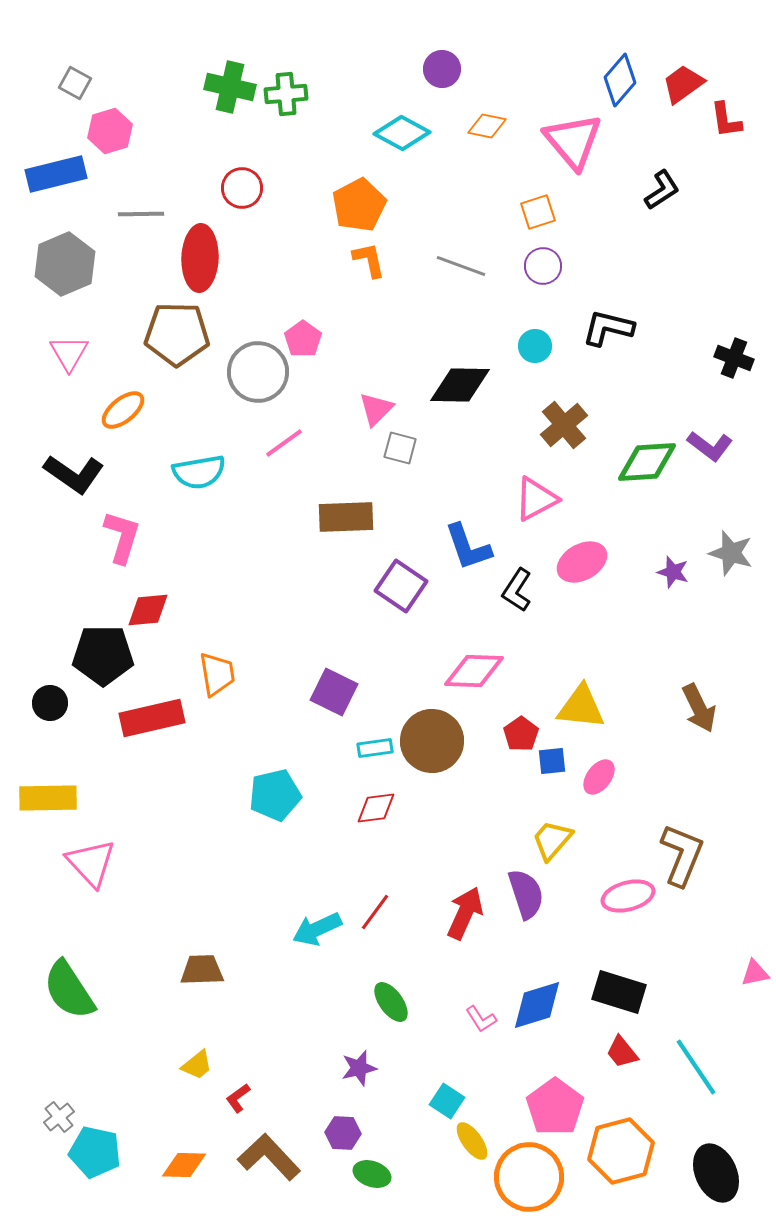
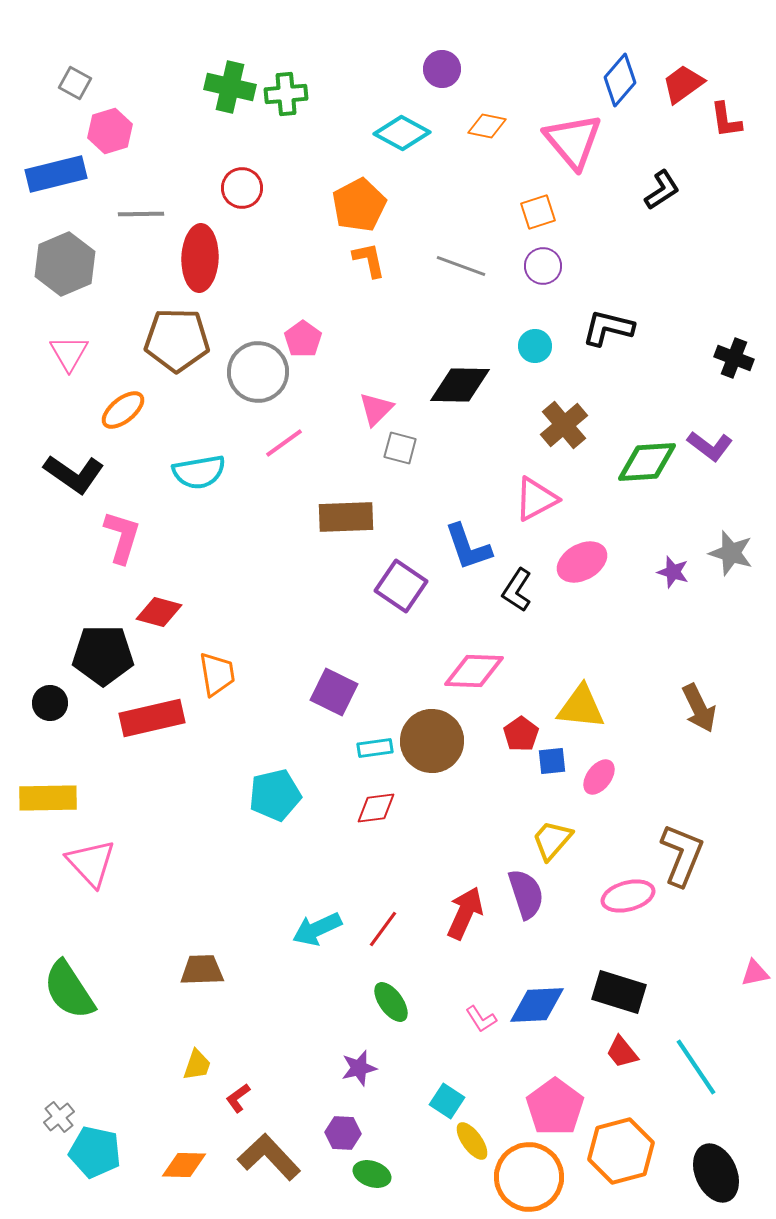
brown pentagon at (177, 334): moved 6 px down
red diamond at (148, 610): moved 11 px right, 2 px down; rotated 21 degrees clockwise
red line at (375, 912): moved 8 px right, 17 px down
blue diamond at (537, 1005): rotated 14 degrees clockwise
yellow trapezoid at (197, 1065): rotated 32 degrees counterclockwise
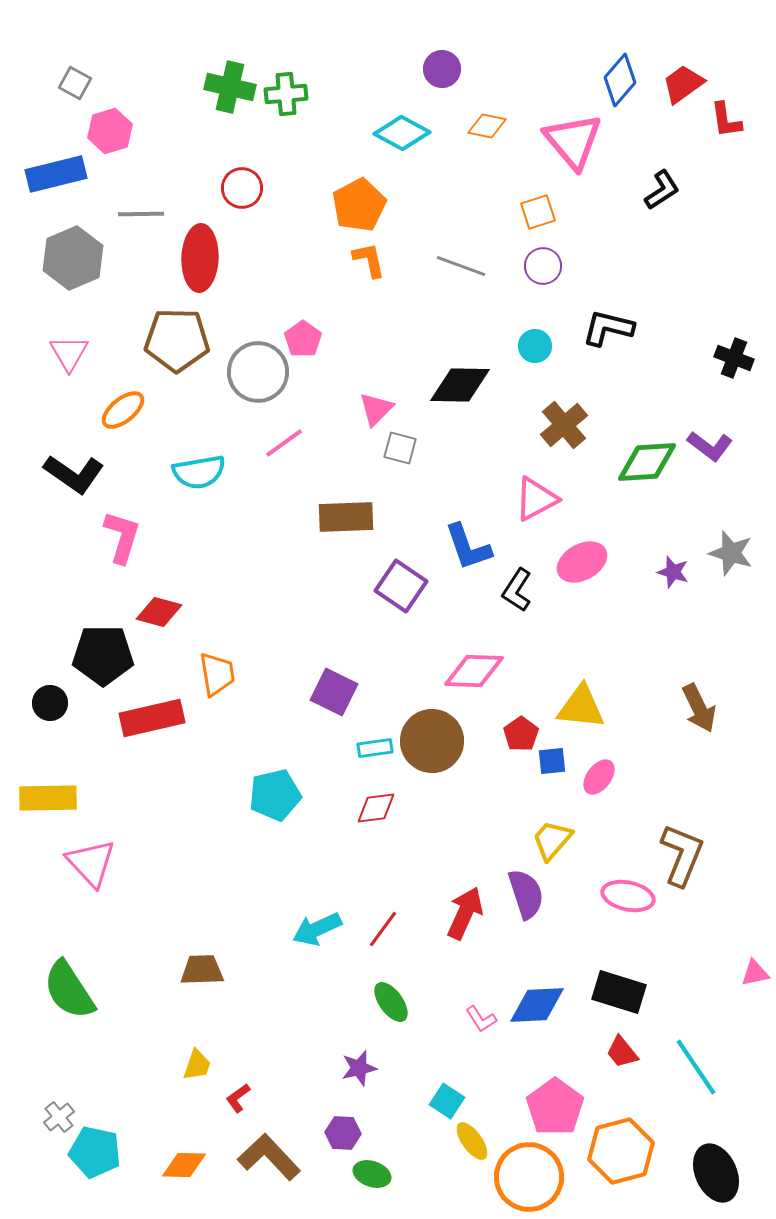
gray hexagon at (65, 264): moved 8 px right, 6 px up
pink ellipse at (628, 896): rotated 27 degrees clockwise
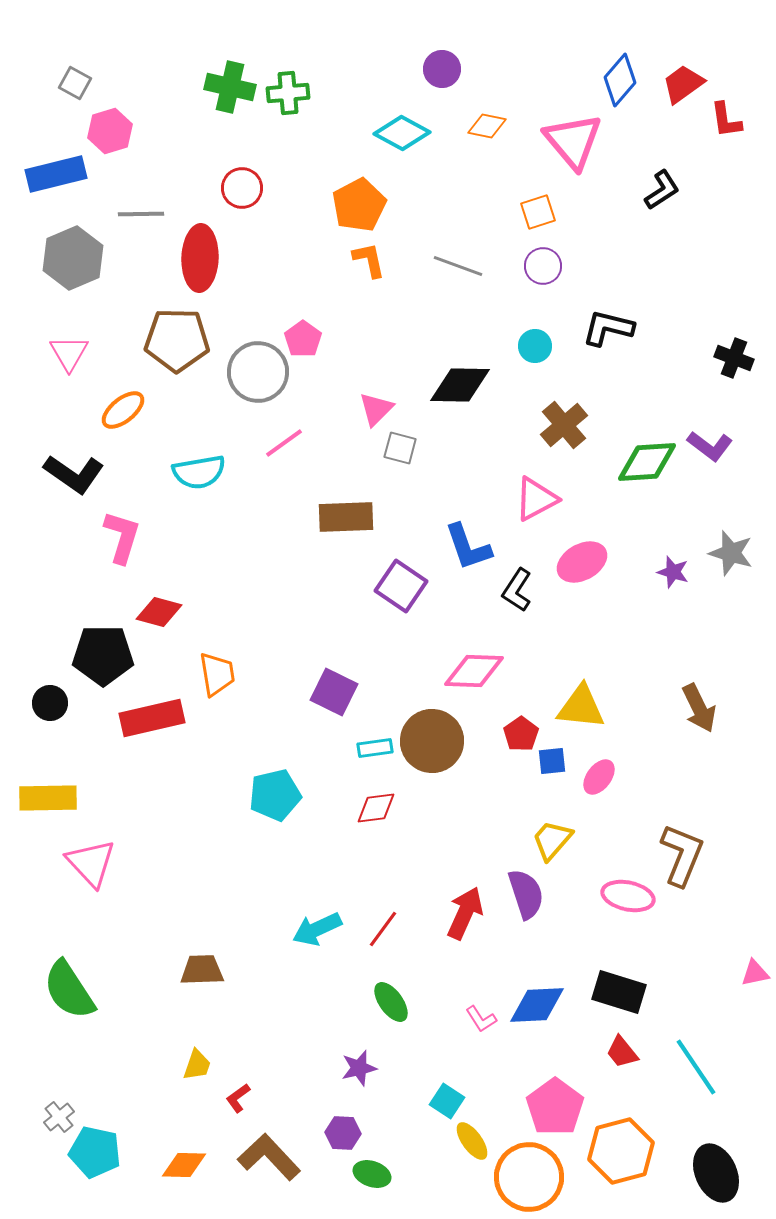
green cross at (286, 94): moved 2 px right, 1 px up
gray line at (461, 266): moved 3 px left
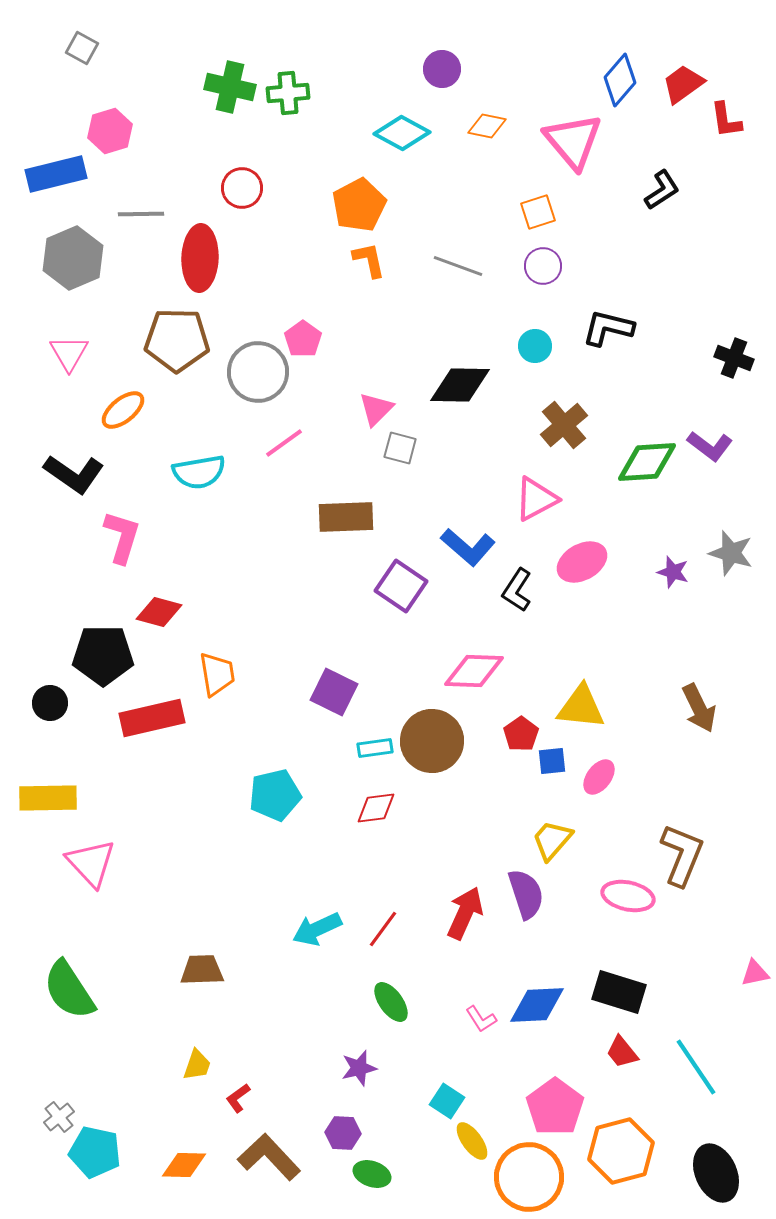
gray square at (75, 83): moved 7 px right, 35 px up
blue L-shape at (468, 547): rotated 30 degrees counterclockwise
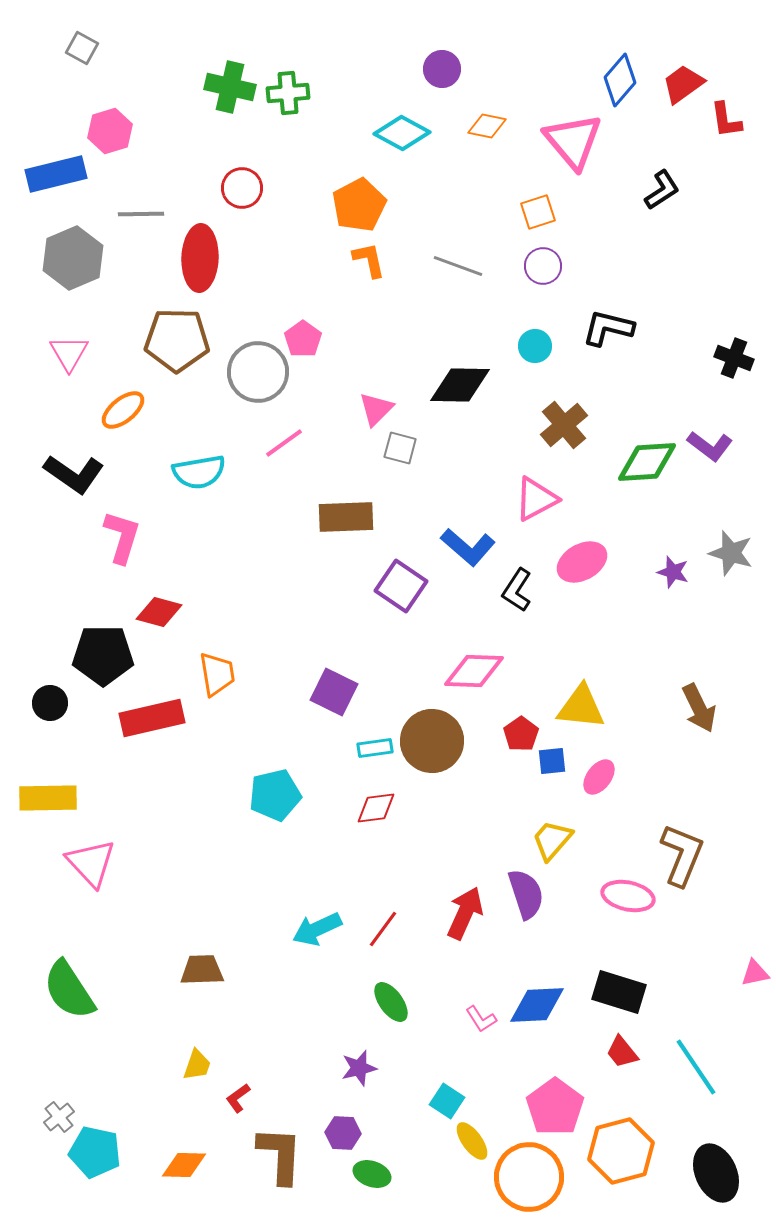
brown L-shape at (269, 1157): moved 11 px right, 2 px up; rotated 46 degrees clockwise
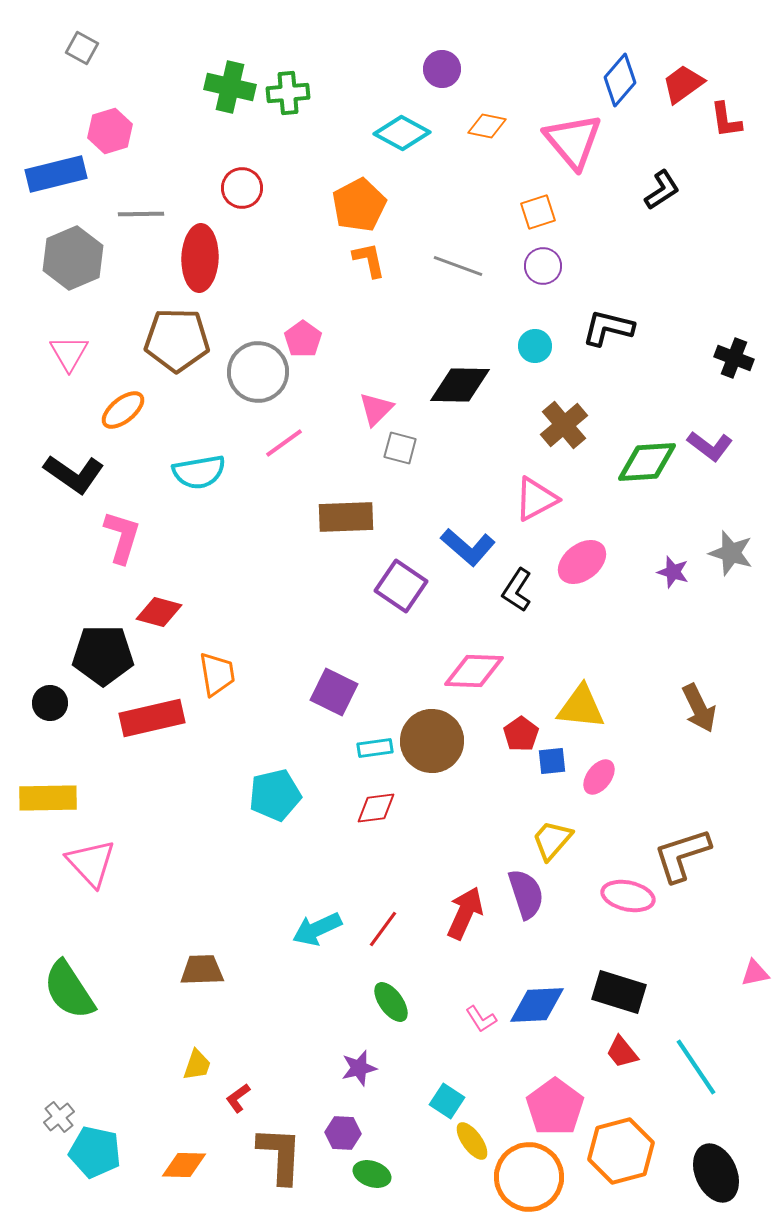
pink ellipse at (582, 562): rotated 9 degrees counterclockwise
brown L-shape at (682, 855): rotated 130 degrees counterclockwise
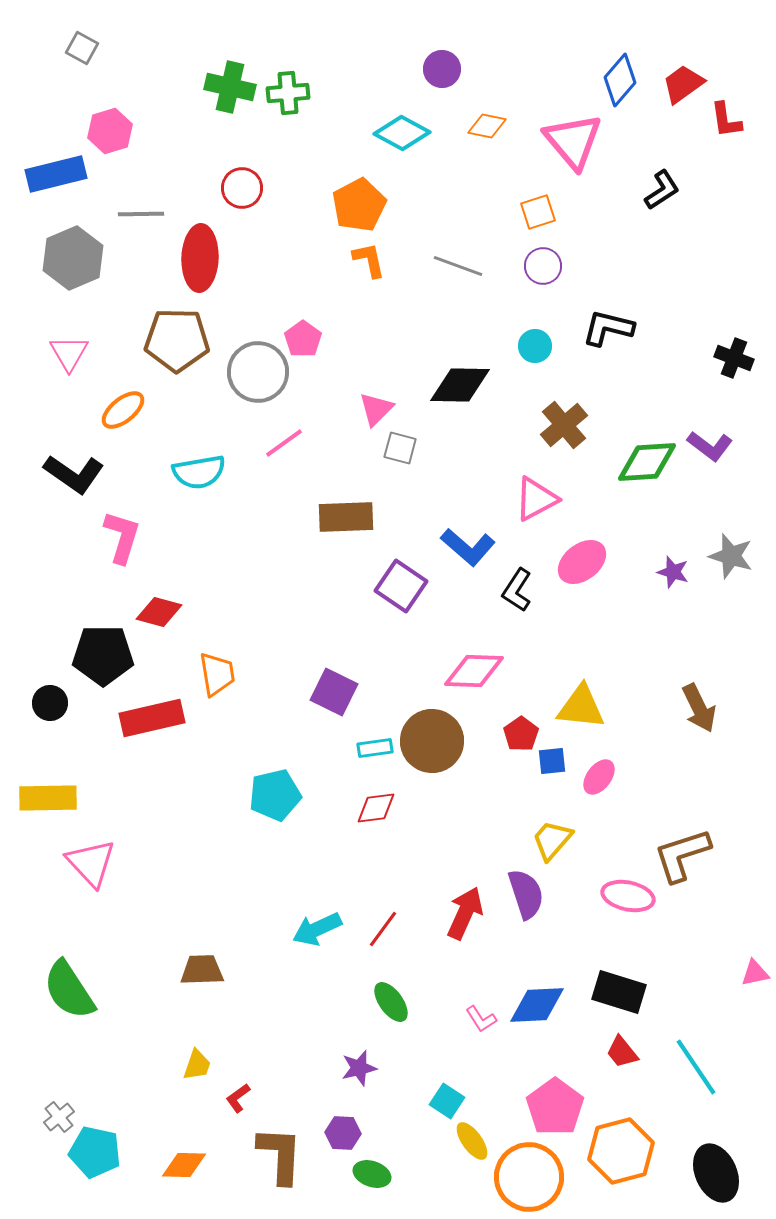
gray star at (731, 553): moved 3 px down
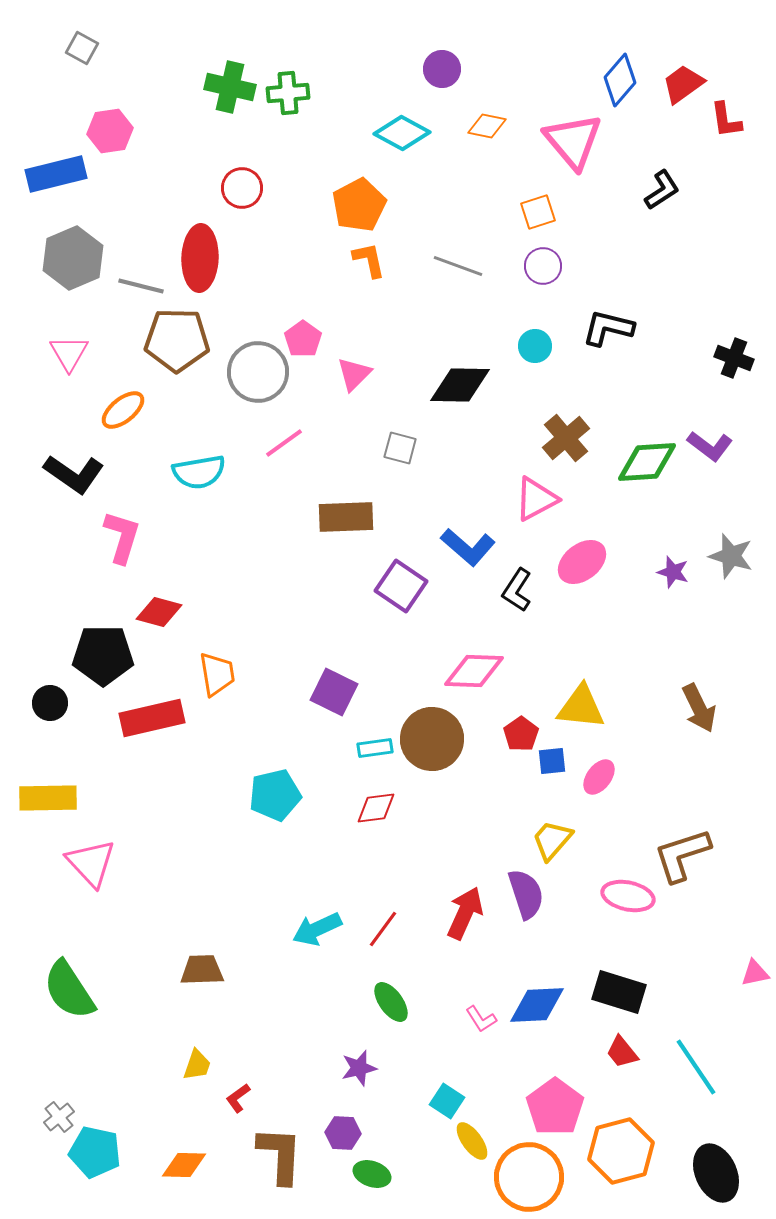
pink hexagon at (110, 131): rotated 9 degrees clockwise
gray line at (141, 214): moved 72 px down; rotated 15 degrees clockwise
pink triangle at (376, 409): moved 22 px left, 35 px up
brown cross at (564, 425): moved 2 px right, 13 px down
brown circle at (432, 741): moved 2 px up
